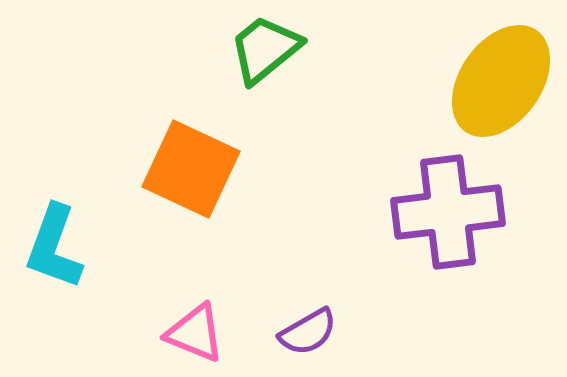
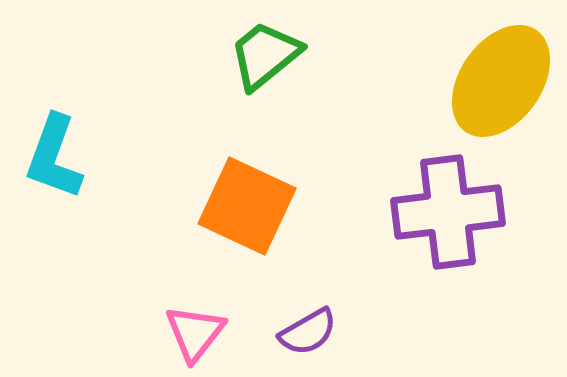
green trapezoid: moved 6 px down
orange square: moved 56 px right, 37 px down
cyan L-shape: moved 90 px up
pink triangle: rotated 46 degrees clockwise
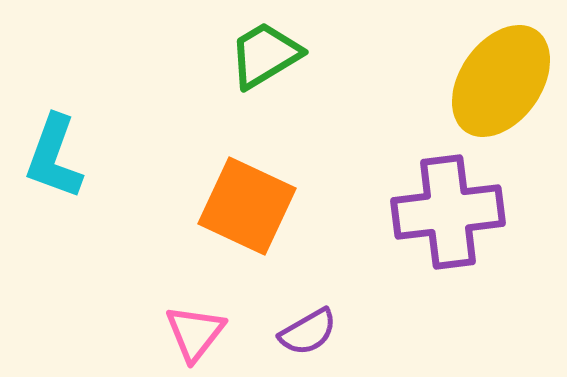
green trapezoid: rotated 8 degrees clockwise
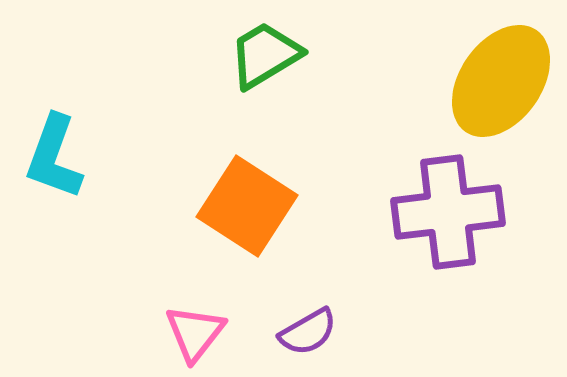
orange square: rotated 8 degrees clockwise
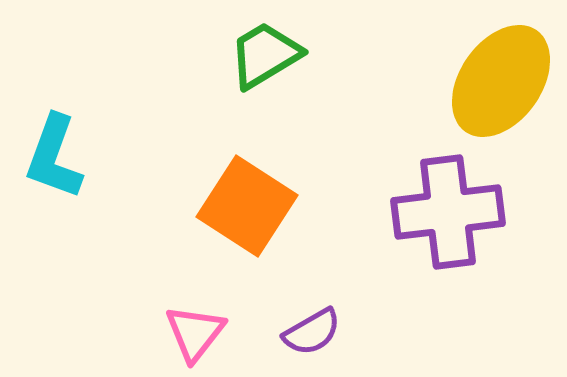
purple semicircle: moved 4 px right
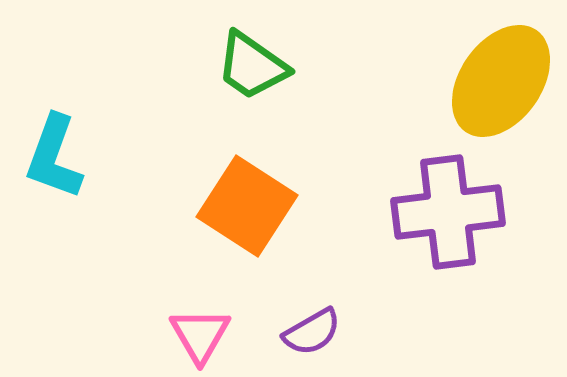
green trapezoid: moved 13 px left, 11 px down; rotated 114 degrees counterclockwise
pink triangle: moved 5 px right, 2 px down; rotated 8 degrees counterclockwise
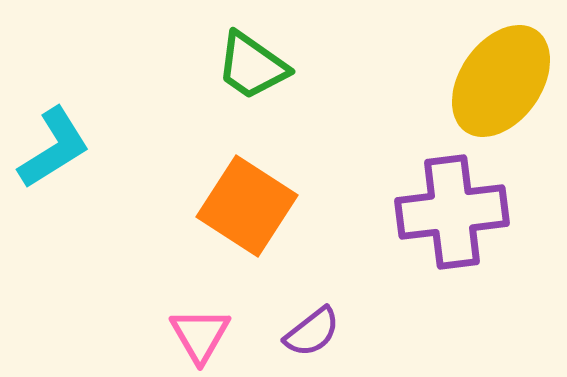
cyan L-shape: moved 9 px up; rotated 142 degrees counterclockwise
purple cross: moved 4 px right
purple semicircle: rotated 8 degrees counterclockwise
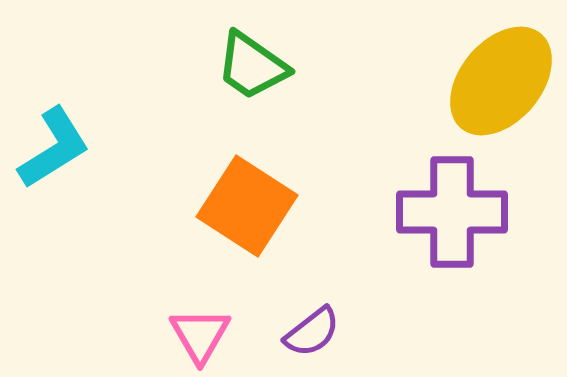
yellow ellipse: rotated 5 degrees clockwise
purple cross: rotated 7 degrees clockwise
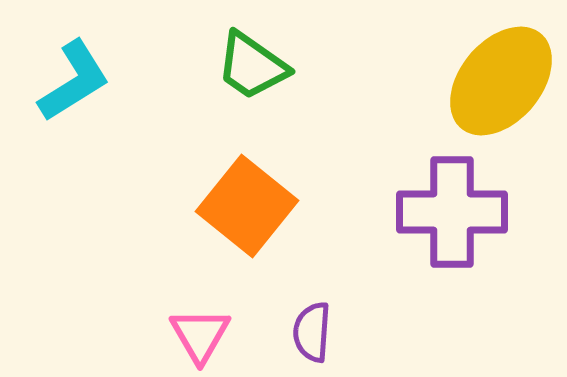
cyan L-shape: moved 20 px right, 67 px up
orange square: rotated 6 degrees clockwise
purple semicircle: rotated 132 degrees clockwise
